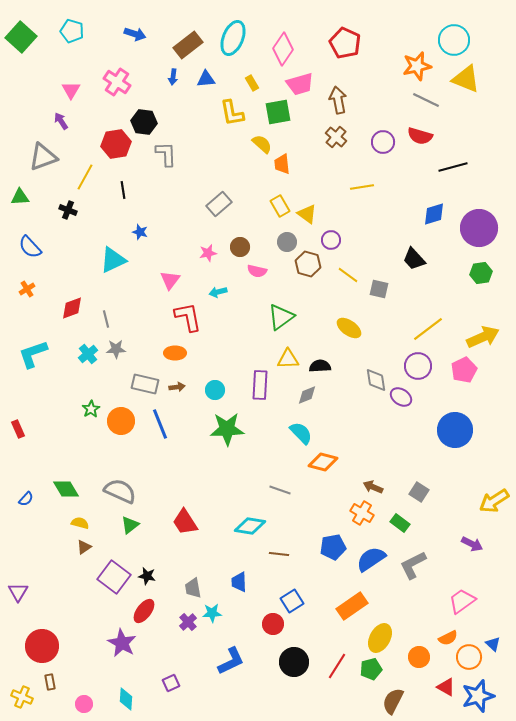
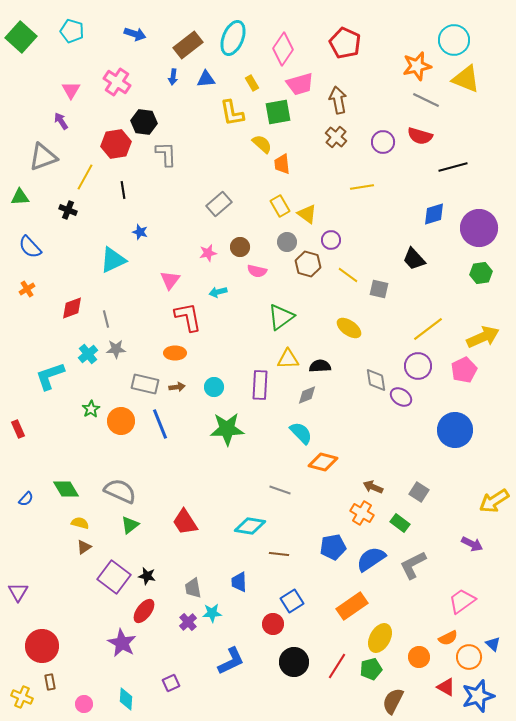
cyan L-shape at (33, 354): moved 17 px right, 22 px down
cyan circle at (215, 390): moved 1 px left, 3 px up
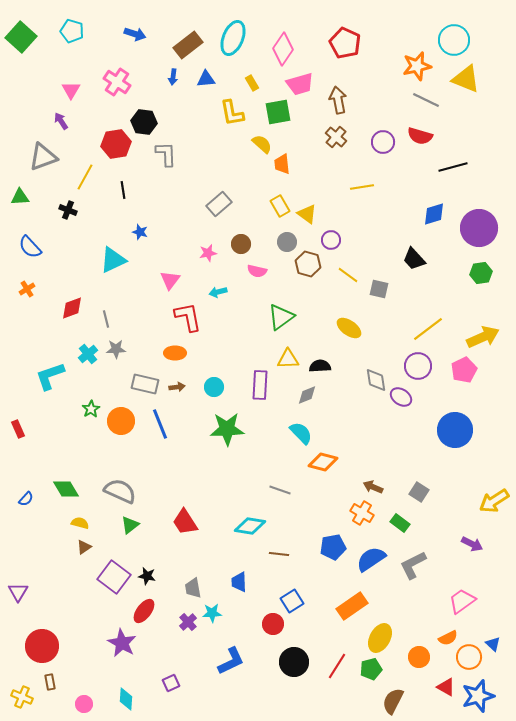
brown circle at (240, 247): moved 1 px right, 3 px up
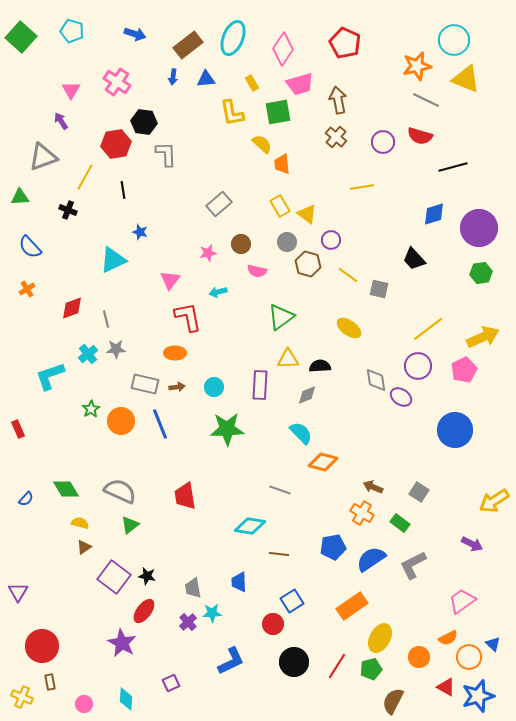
red trapezoid at (185, 522): moved 26 px up; rotated 24 degrees clockwise
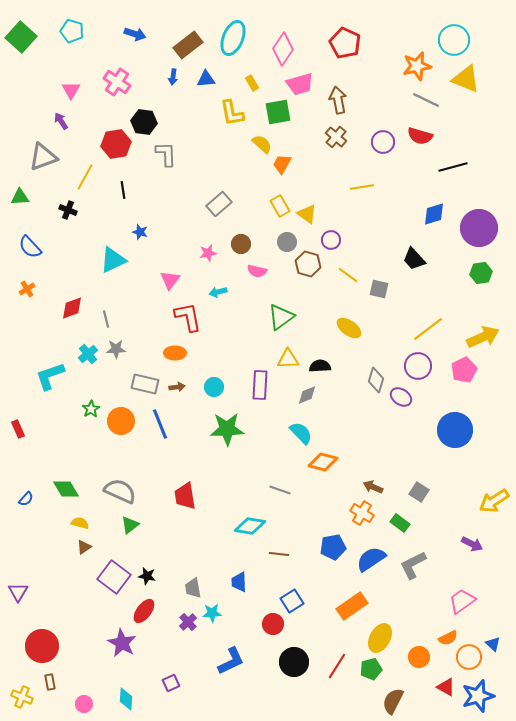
orange trapezoid at (282, 164): rotated 35 degrees clockwise
gray diamond at (376, 380): rotated 25 degrees clockwise
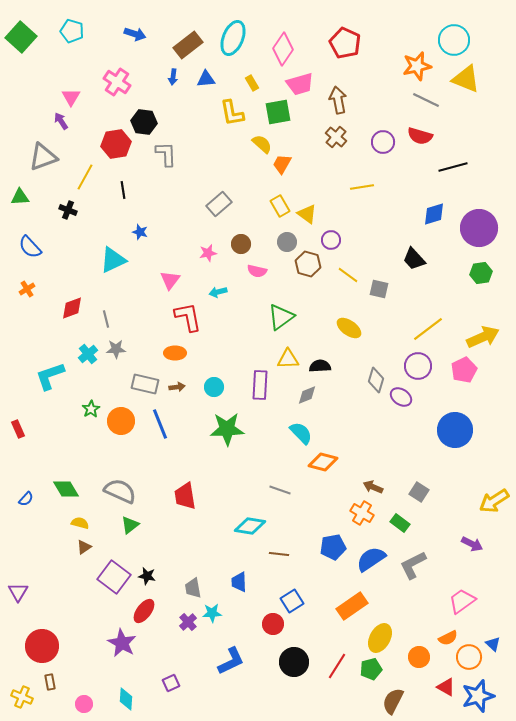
pink triangle at (71, 90): moved 7 px down
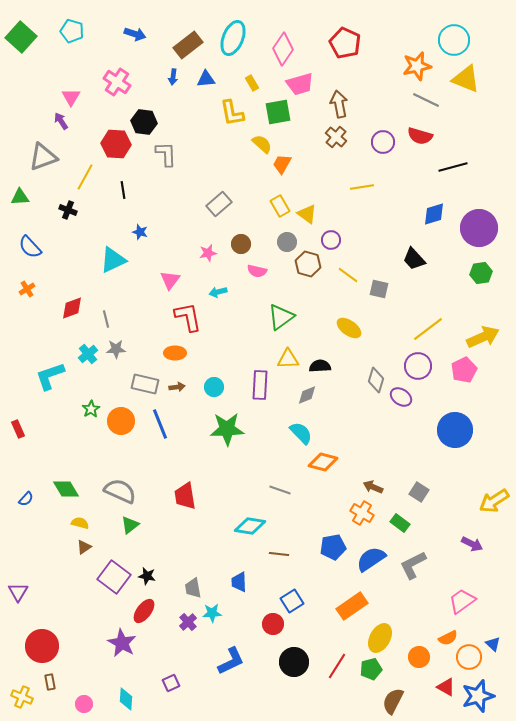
brown arrow at (338, 100): moved 1 px right, 4 px down
red hexagon at (116, 144): rotated 12 degrees clockwise
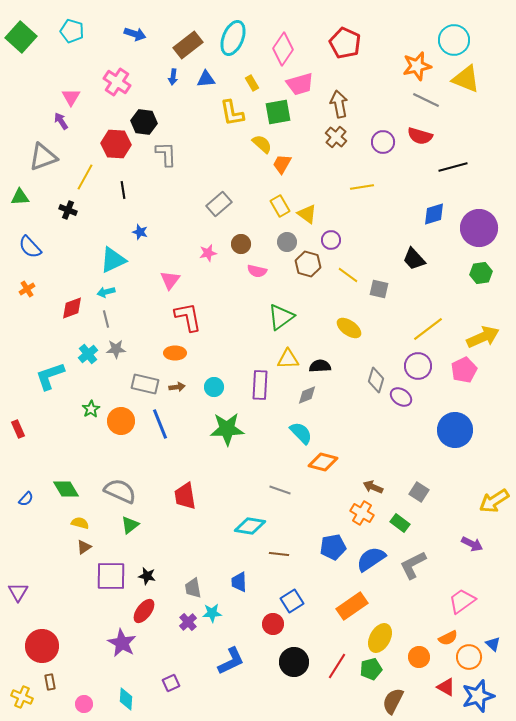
cyan arrow at (218, 292): moved 112 px left
purple square at (114, 577): moved 3 px left, 1 px up; rotated 36 degrees counterclockwise
